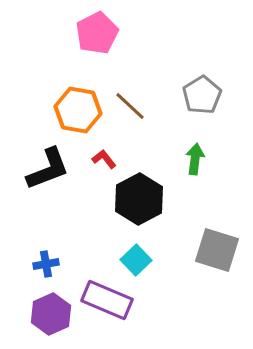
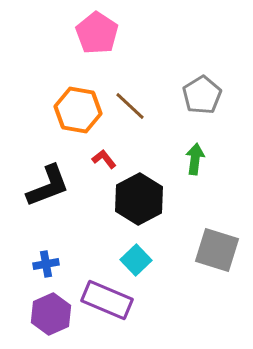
pink pentagon: rotated 12 degrees counterclockwise
black L-shape: moved 17 px down
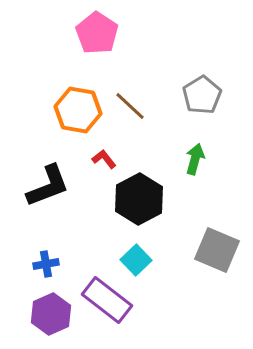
green arrow: rotated 8 degrees clockwise
gray square: rotated 6 degrees clockwise
purple rectangle: rotated 15 degrees clockwise
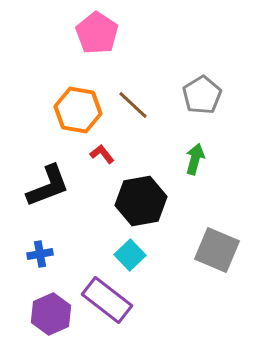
brown line: moved 3 px right, 1 px up
red L-shape: moved 2 px left, 5 px up
black hexagon: moved 2 px right, 2 px down; rotated 18 degrees clockwise
cyan square: moved 6 px left, 5 px up
blue cross: moved 6 px left, 10 px up
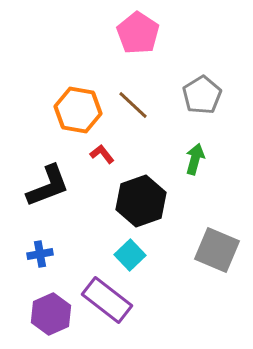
pink pentagon: moved 41 px right
black hexagon: rotated 9 degrees counterclockwise
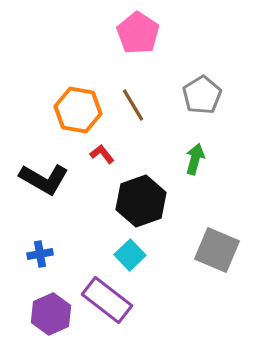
brown line: rotated 16 degrees clockwise
black L-shape: moved 4 px left, 7 px up; rotated 51 degrees clockwise
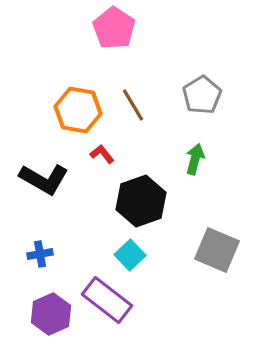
pink pentagon: moved 24 px left, 5 px up
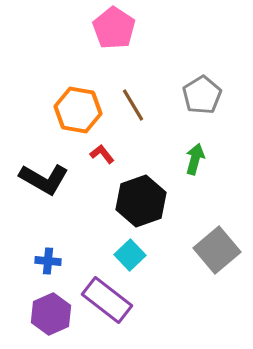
gray square: rotated 27 degrees clockwise
blue cross: moved 8 px right, 7 px down; rotated 15 degrees clockwise
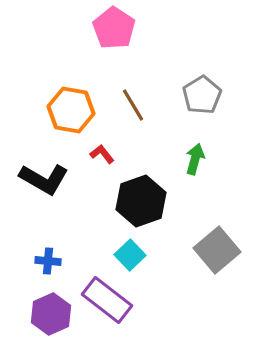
orange hexagon: moved 7 px left
